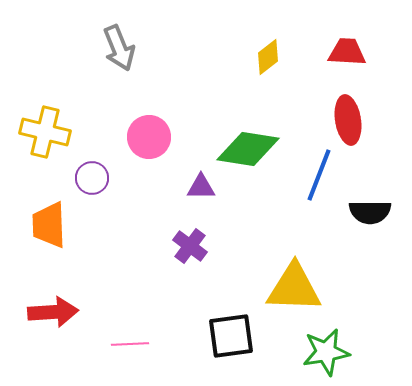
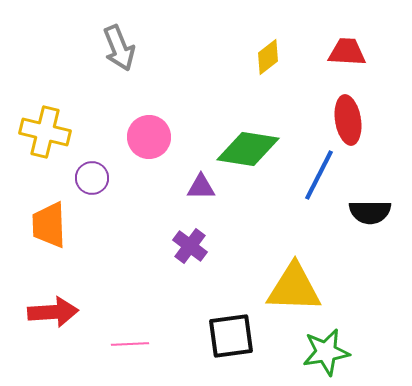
blue line: rotated 6 degrees clockwise
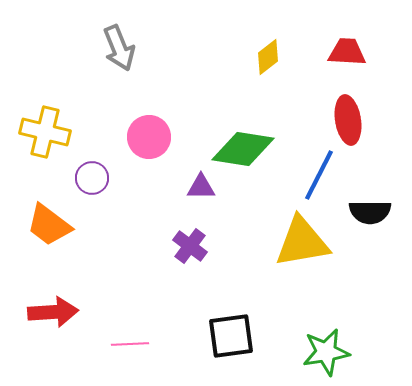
green diamond: moved 5 px left
orange trapezoid: rotated 51 degrees counterclockwise
yellow triangle: moved 8 px right, 46 px up; rotated 12 degrees counterclockwise
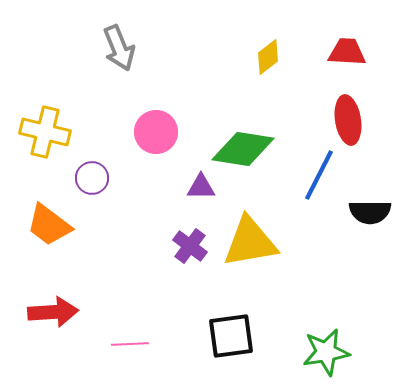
pink circle: moved 7 px right, 5 px up
yellow triangle: moved 52 px left
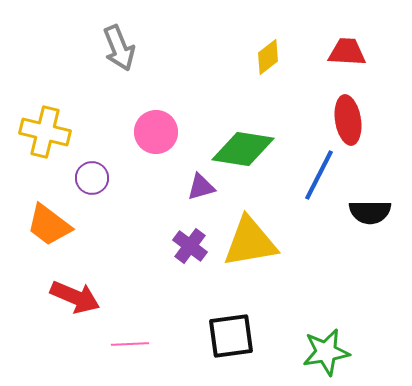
purple triangle: rotated 16 degrees counterclockwise
red arrow: moved 22 px right, 15 px up; rotated 27 degrees clockwise
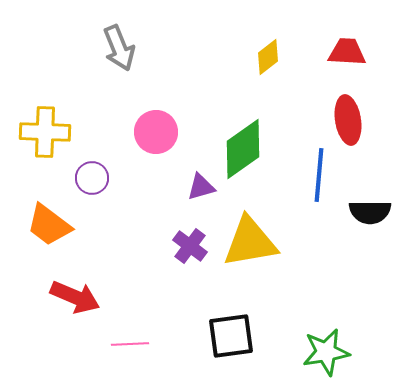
yellow cross: rotated 12 degrees counterclockwise
green diamond: rotated 44 degrees counterclockwise
blue line: rotated 22 degrees counterclockwise
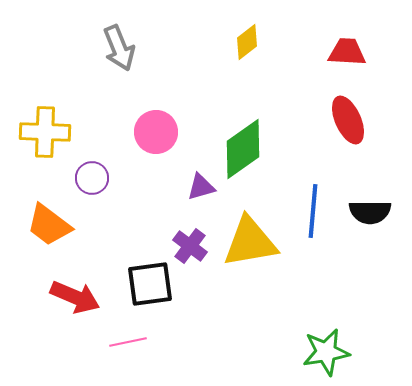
yellow diamond: moved 21 px left, 15 px up
red ellipse: rotated 15 degrees counterclockwise
blue line: moved 6 px left, 36 px down
black square: moved 81 px left, 52 px up
pink line: moved 2 px left, 2 px up; rotated 9 degrees counterclockwise
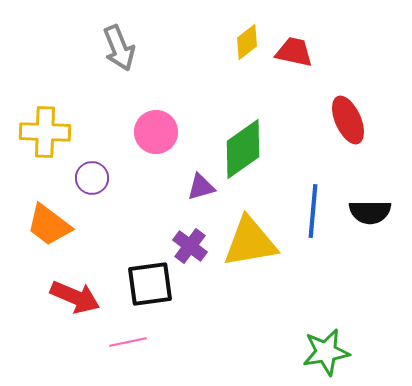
red trapezoid: moved 53 px left; rotated 9 degrees clockwise
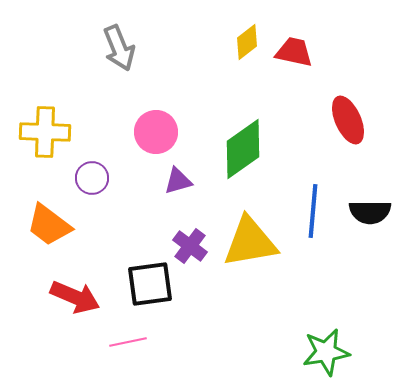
purple triangle: moved 23 px left, 6 px up
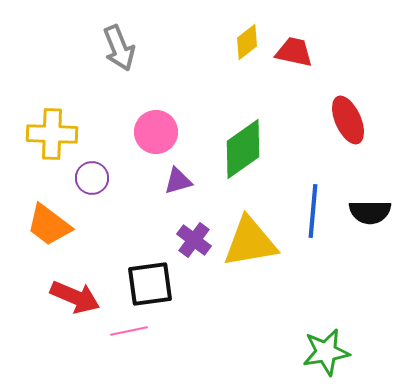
yellow cross: moved 7 px right, 2 px down
purple cross: moved 4 px right, 6 px up
pink line: moved 1 px right, 11 px up
